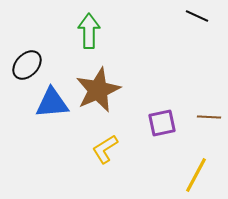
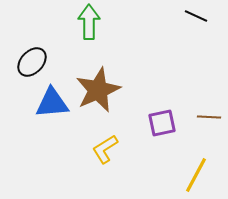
black line: moved 1 px left
green arrow: moved 9 px up
black ellipse: moved 5 px right, 3 px up
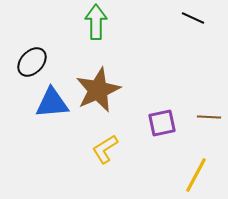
black line: moved 3 px left, 2 px down
green arrow: moved 7 px right
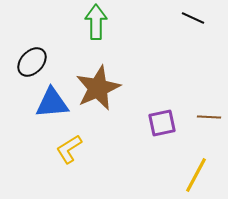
brown star: moved 2 px up
yellow L-shape: moved 36 px left
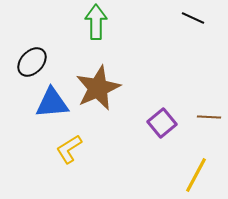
purple square: rotated 28 degrees counterclockwise
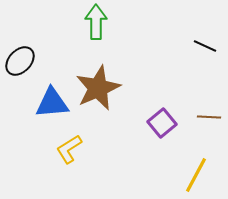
black line: moved 12 px right, 28 px down
black ellipse: moved 12 px left, 1 px up
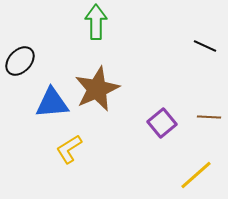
brown star: moved 1 px left, 1 px down
yellow line: rotated 21 degrees clockwise
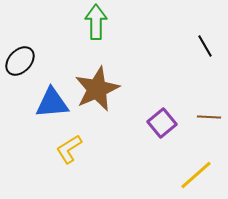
black line: rotated 35 degrees clockwise
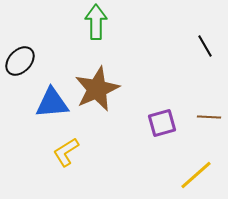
purple square: rotated 24 degrees clockwise
yellow L-shape: moved 3 px left, 3 px down
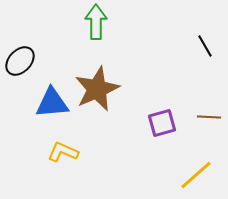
yellow L-shape: moved 3 px left; rotated 56 degrees clockwise
